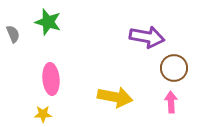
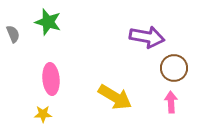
yellow arrow: rotated 20 degrees clockwise
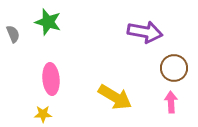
purple arrow: moved 2 px left, 5 px up
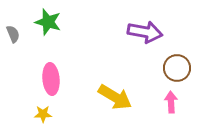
brown circle: moved 3 px right
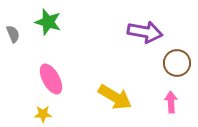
brown circle: moved 5 px up
pink ellipse: rotated 24 degrees counterclockwise
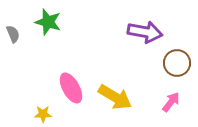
pink ellipse: moved 20 px right, 9 px down
pink arrow: rotated 40 degrees clockwise
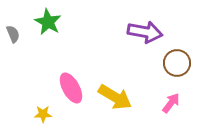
green star: rotated 12 degrees clockwise
pink arrow: moved 1 px down
